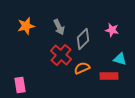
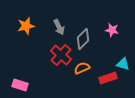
cyan triangle: moved 3 px right, 5 px down
red rectangle: moved 1 px left, 2 px down; rotated 18 degrees counterclockwise
pink rectangle: rotated 63 degrees counterclockwise
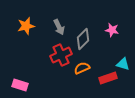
red cross: rotated 25 degrees clockwise
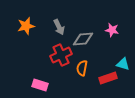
gray diamond: rotated 40 degrees clockwise
orange semicircle: rotated 56 degrees counterclockwise
pink rectangle: moved 20 px right
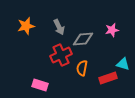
pink star: rotated 24 degrees counterclockwise
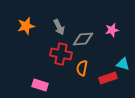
red cross: moved 1 px up; rotated 35 degrees clockwise
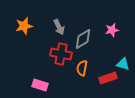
orange star: moved 2 px left
gray diamond: rotated 25 degrees counterclockwise
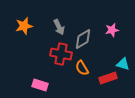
orange semicircle: rotated 42 degrees counterclockwise
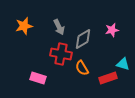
pink rectangle: moved 2 px left, 7 px up
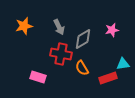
cyan triangle: rotated 24 degrees counterclockwise
pink rectangle: moved 1 px up
